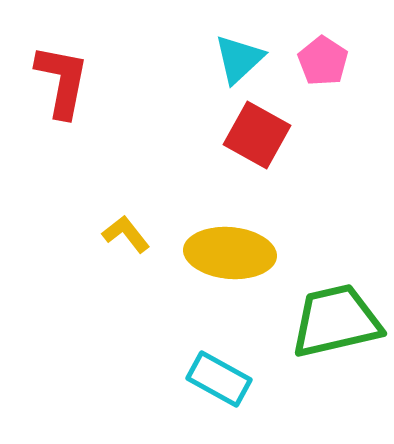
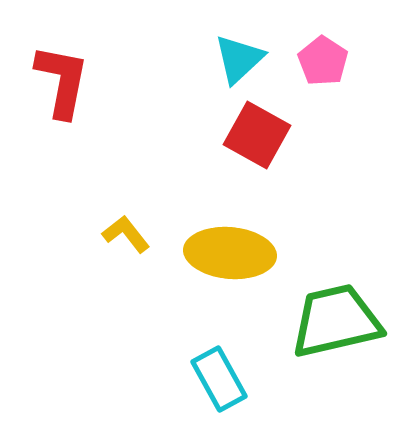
cyan rectangle: rotated 32 degrees clockwise
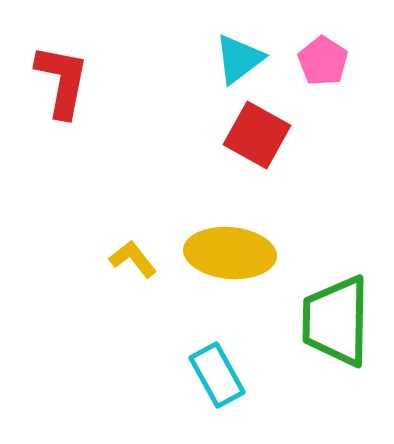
cyan triangle: rotated 6 degrees clockwise
yellow L-shape: moved 7 px right, 25 px down
green trapezoid: rotated 76 degrees counterclockwise
cyan rectangle: moved 2 px left, 4 px up
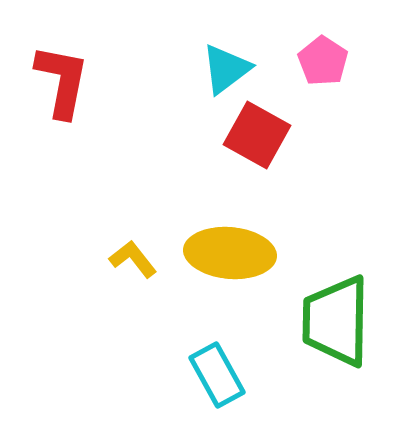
cyan triangle: moved 13 px left, 10 px down
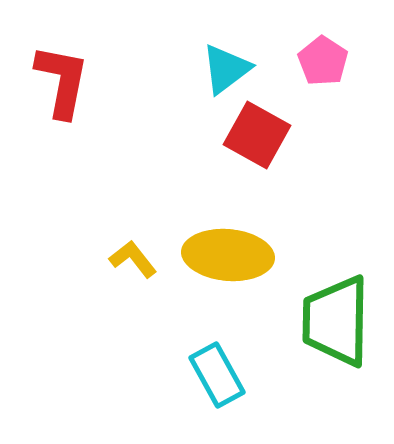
yellow ellipse: moved 2 px left, 2 px down
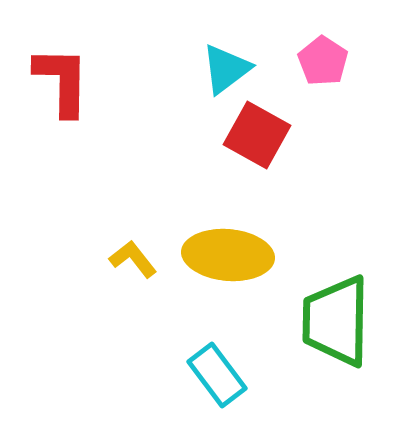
red L-shape: rotated 10 degrees counterclockwise
cyan rectangle: rotated 8 degrees counterclockwise
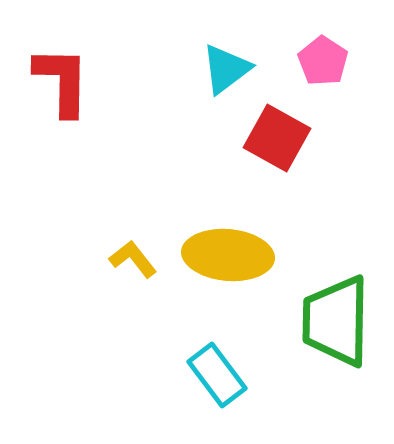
red square: moved 20 px right, 3 px down
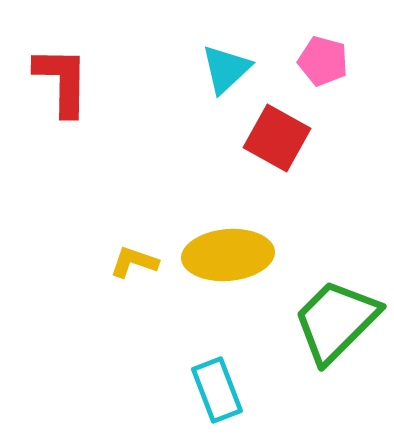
pink pentagon: rotated 18 degrees counterclockwise
cyan triangle: rotated 6 degrees counterclockwise
yellow ellipse: rotated 10 degrees counterclockwise
yellow L-shape: moved 1 px right, 3 px down; rotated 33 degrees counterclockwise
green trapezoid: rotated 44 degrees clockwise
cyan rectangle: moved 15 px down; rotated 16 degrees clockwise
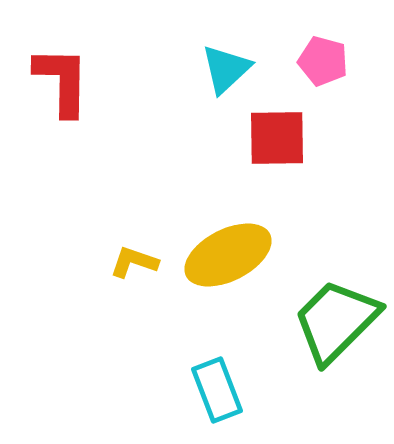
red square: rotated 30 degrees counterclockwise
yellow ellipse: rotated 22 degrees counterclockwise
